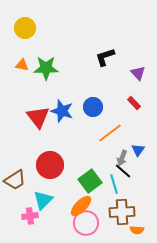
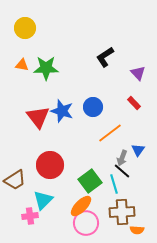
black L-shape: rotated 15 degrees counterclockwise
black line: moved 1 px left
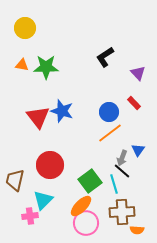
green star: moved 1 px up
blue circle: moved 16 px right, 5 px down
brown trapezoid: rotated 135 degrees clockwise
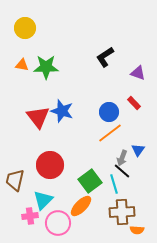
purple triangle: rotated 28 degrees counterclockwise
pink circle: moved 28 px left
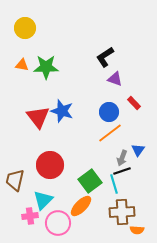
purple triangle: moved 23 px left, 6 px down
black line: rotated 60 degrees counterclockwise
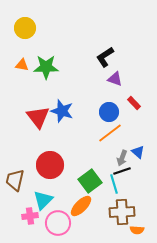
blue triangle: moved 2 px down; rotated 24 degrees counterclockwise
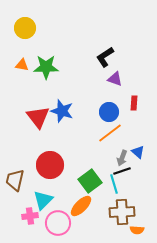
red rectangle: rotated 48 degrees clockwise
